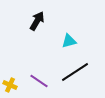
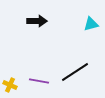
black arrow: rotated 60 degrees clockwise
cyan triangle: moved 22 px right, 17 px up
purple line: rotated 24 degrees counterclockwise
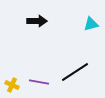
purple line: moved 1 px down
yellow cross: moved 2 px right
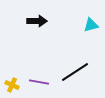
cyan triangle: moved 1 px down
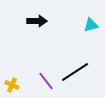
purple line: moved 7 px right, 1 px up; rotated 42 degrees clockwise
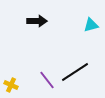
purple line: moved 1 px right, 1 px up
yellow cross: moved 1 px left
